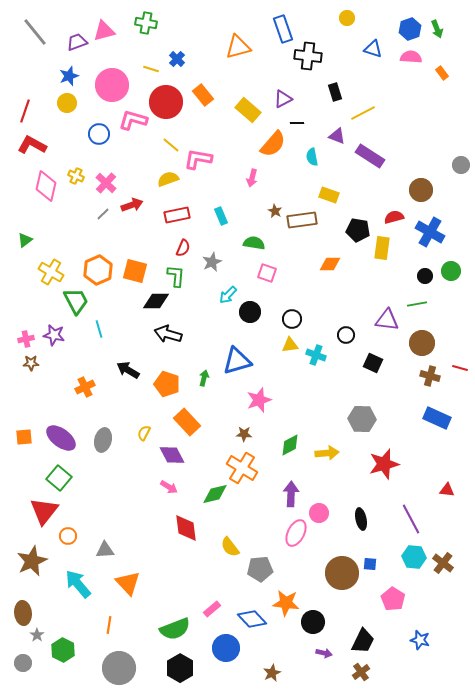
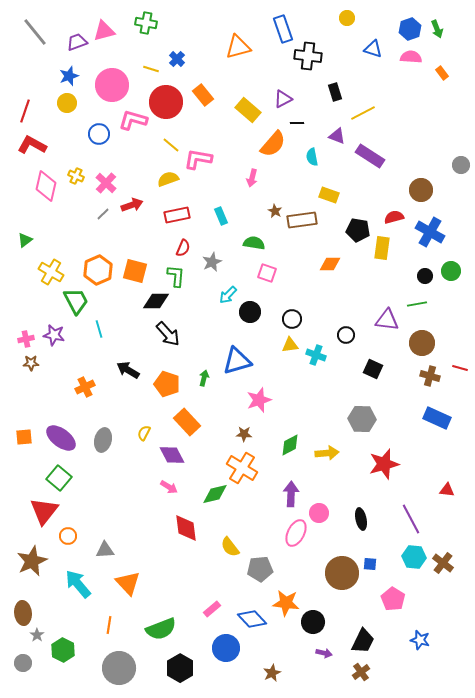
black arrow at (168, 334): rotated 148 degrees counterclockwise
black square at (373, 363): moved 6 px down
green semicircle at (175, 629): moved 14 px left
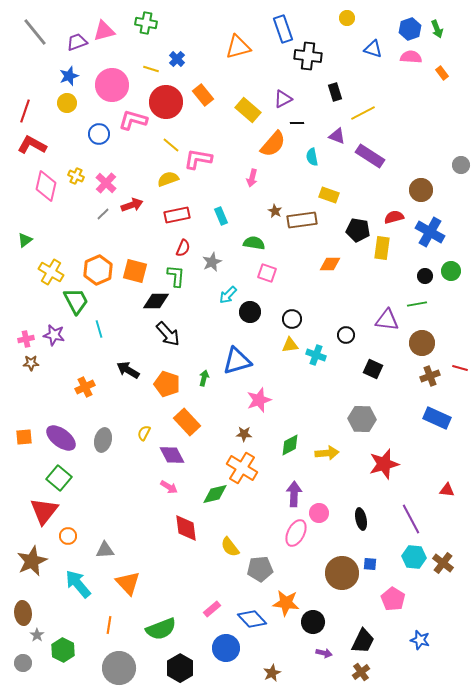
brown cross at (430, 376): rotated 36 degrees counterclockwise
purple arrow at (291, 494): moved 3 px right
